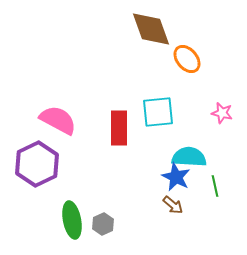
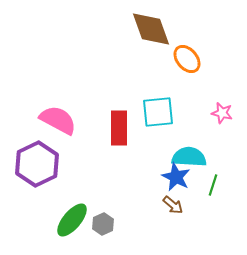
green line: moved 2 px left, 1 px up; rotated 30 degrees clockwise
green ellipse: rotated 51 degrees clockwise
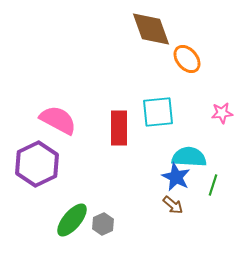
pink star: rotated 20 degrees counterclockwise
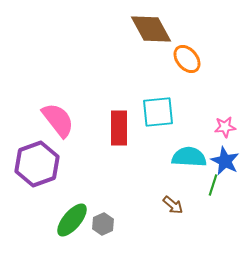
brown diamond: rotated 9 degrees counterclockwise
pink star: moved 3 px right, 14 px down
pink semicircle: rotated 24 degrees clockwise
purple hexagon: rotated 6 degrees clockwise
blue star: moved 49 px right, 16 px up
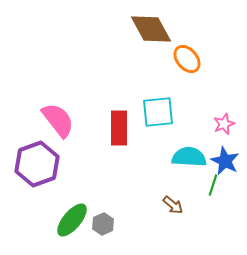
pink star: moved 1 px left, 3 px up; rotated 15 degrees counterclockwise
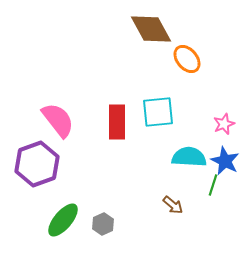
red rectangle: moved 2 px left, 6 px up
green ellipse: moved 9 px left
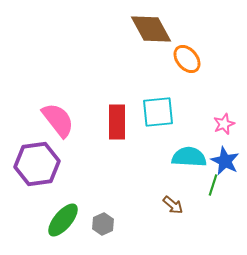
purple hexagon: rotated 12 degrees clockwise
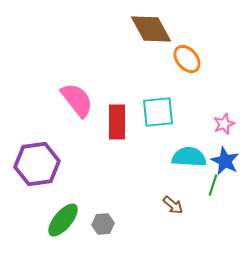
pink semicircle: moved 19 px right, 20 px up
gray hexagon: rotated 20 degrees clockwise
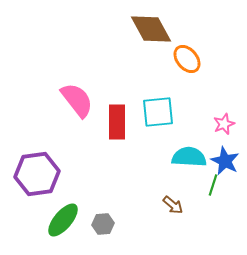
purple hexagon: moved 10 px down
